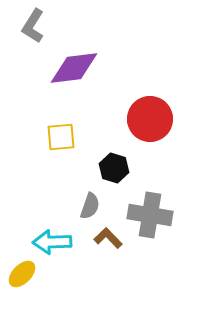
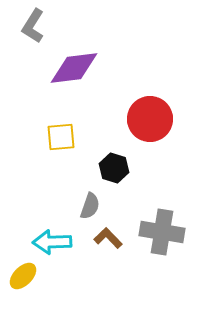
gray cross: moved 12 px right, 17 px down
yellow ellipse: moved 1 px right, 2 px down
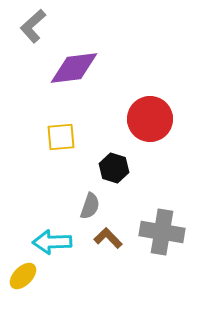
gray L-shape: rotated 16 degrees clockwise
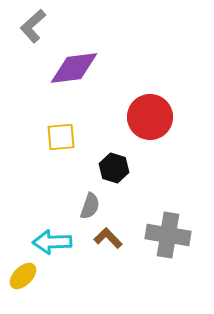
red circle: moved 2 px up
gray cross: moved 6 px right, 3 px down
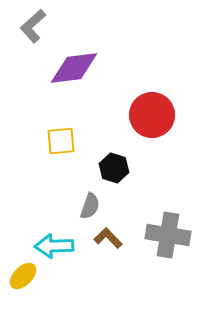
red circle: moved 2 px right, 2 px up
yellow square: moved 4 px down
cyan arrow: moved 2 px right, 4 px down
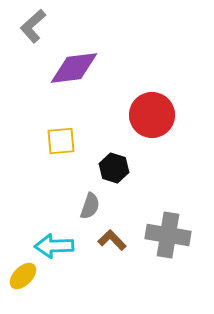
brown L-shape: moved 4 px right, 2 px down
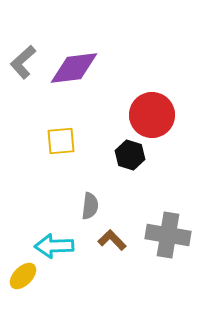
gray L-shape: moved 10 px left, 36 px down
black hexagon: moved 16 px right, 13 px up
gray semicircle: rotated 12 degrees counterclockwise
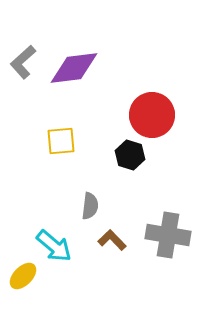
cyan arrow: rotated 138 degrees counterclockwise
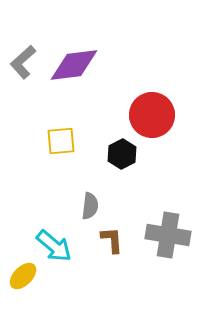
purple diamond: moved 3 px up
black hexagon: moved 8 px left, 1 px up; rotated 16 degrees clockwise
brown L-shape: rotated 40 degrees clockwise
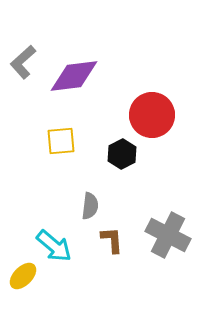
purple diamond: moved 11 px down
gray cross: rotated 18 degrees clockwise
